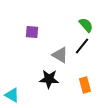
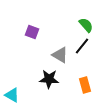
purple square: rotated 16 degrees clockwise
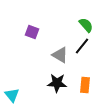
black star: moved 8 px right, 4 px down
orange rectangle: rotated 21 degrees clockwise
cyan triangle: rotated 21 degrees clockwise
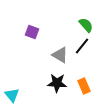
orange rectangle: moved 1 px left, 1 px down; rotated 28 degrees counterclockwise
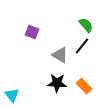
orange rectangle: rotated 21 degrees counterclockwise
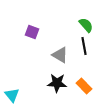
black line: moved 2 px right; rotated 48 degrees counterclockwise
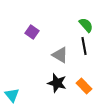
purple square: rotated 16 degrees clockwise
black star: rotated 12 degrees clockwise
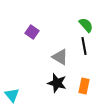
gray triangle: moved 2 px down
orange rectangle: rotated 56 degrees clockwise
